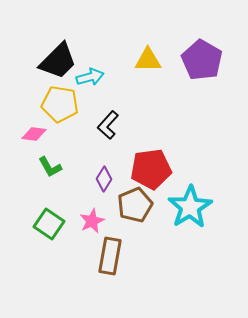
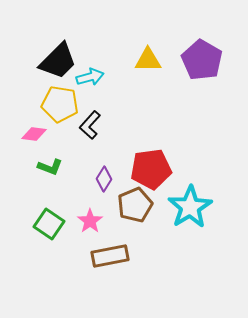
black L-shape: moved 18 px left
green L-shape: rotated 40 degrees counterclockwise
pink star: moved 2 px left; rotated 10 degrees counterclockwise
brown rectangle: rotated 69 degrees clockwise
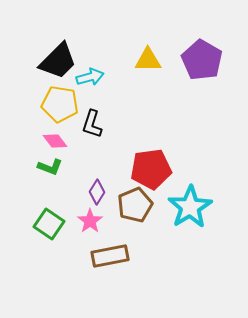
black L-shape: moved 2 px right, 1 px up; rotated 24 degrees counterclockwise
pink diamond: moved 21 px right, 7 px down; rotated 45 degrees clockwise
purple diamond: moved 7 px left, 13 px down
